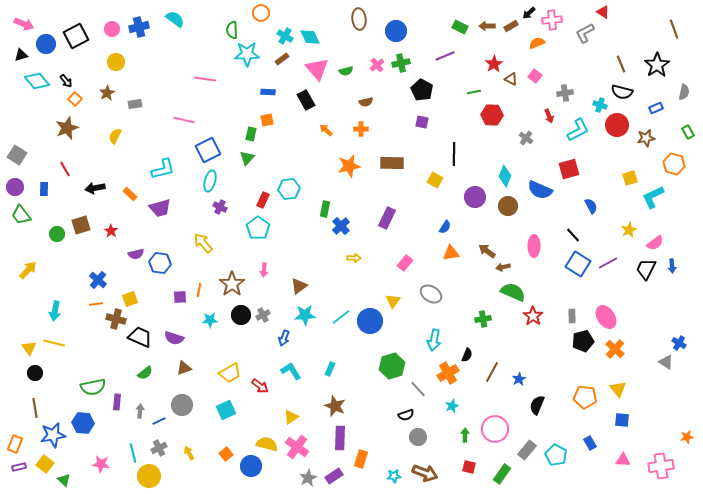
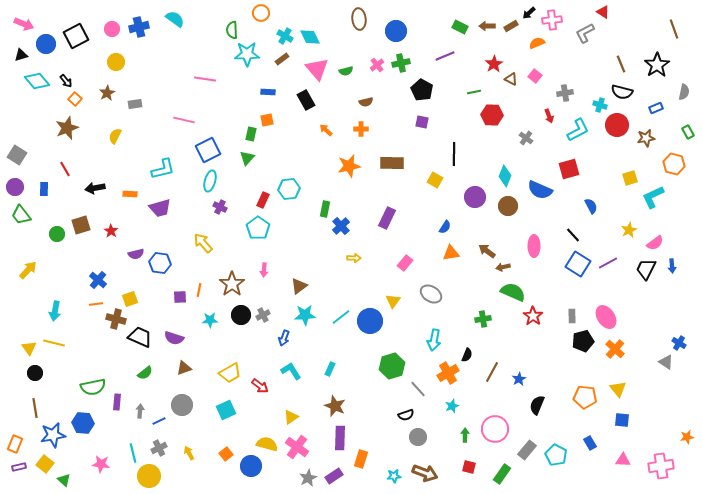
orange rectangle at (130, 194): rotated 40 degrees counterclockwise
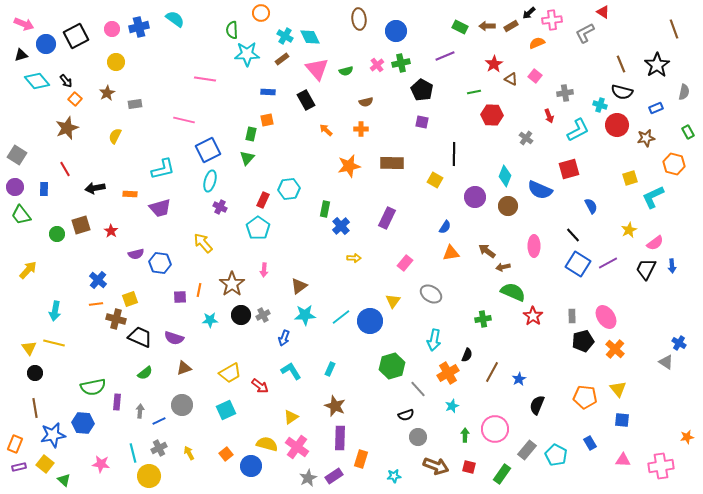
brown arrow at (425, 473): moved 11 px right, 7 px up
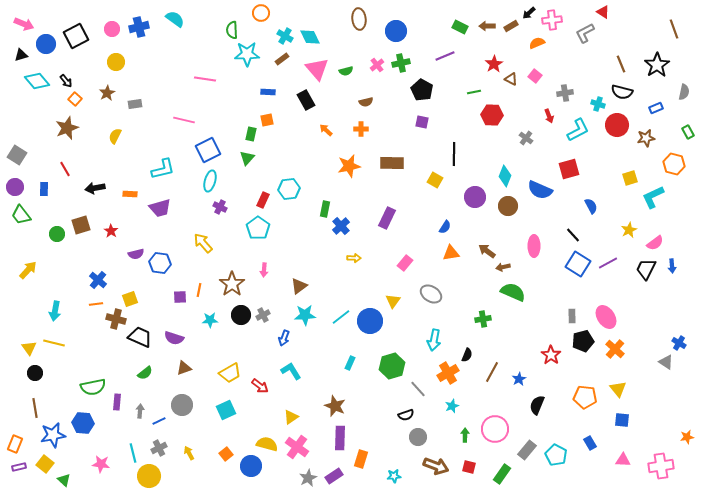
cyan cross at (600, 105): moved 2 px left, 1 px up
red star at (533, 316): moved 18 px right, 39 px down
cyan rectangle at (330, 369): moved 20 px right, 6 px up
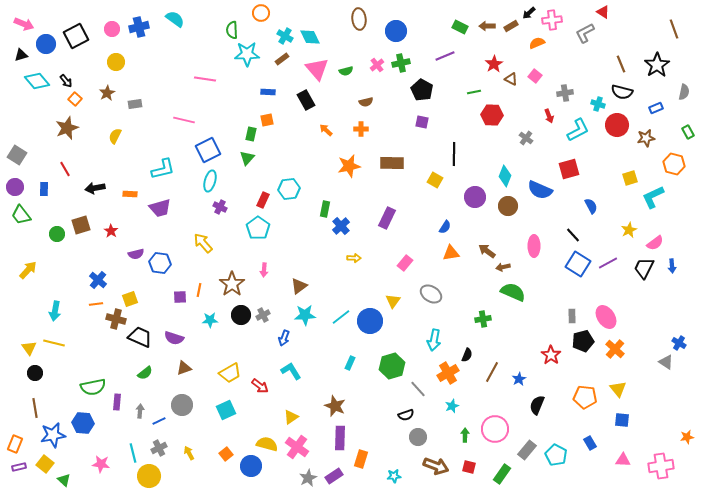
black trapezoid at (646, 269): moved 2 px left, 1 px up
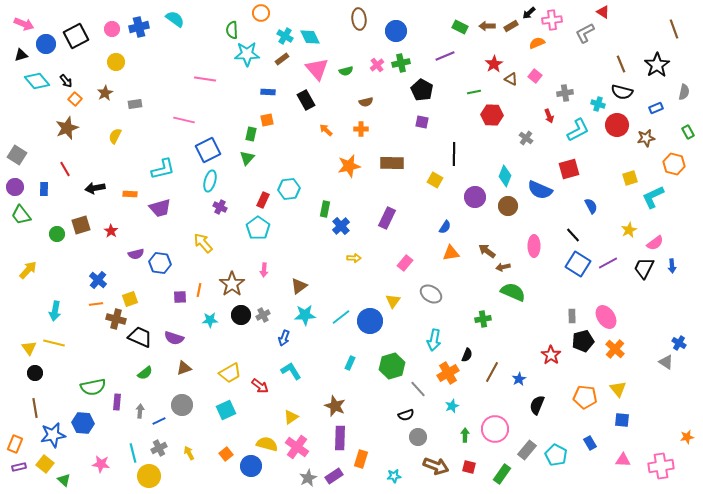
brown star at (107, 93): moved 2 px left
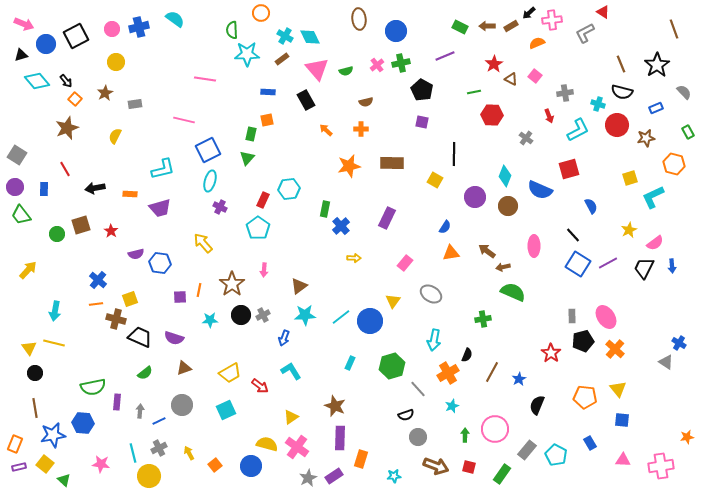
gray semicircle at (684, 92): rotated 56 degrees counterclockwise
red star at (551, 355): moved 2 px up
orange square at (226, 454): moved 11 px left, 11 px down
